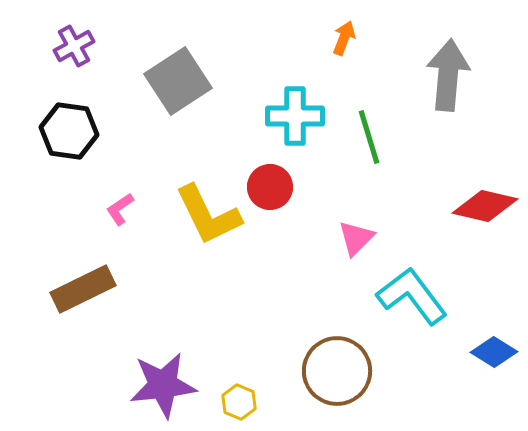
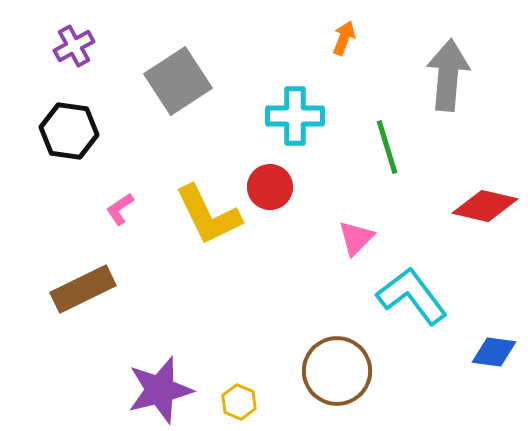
green line: moved 18 px right, 10 px down
blue diamond: rotated 24 degrees counterclockwise
purple star: moved 3 px left, 5 px down; rotated 8 degrees counterclockwise
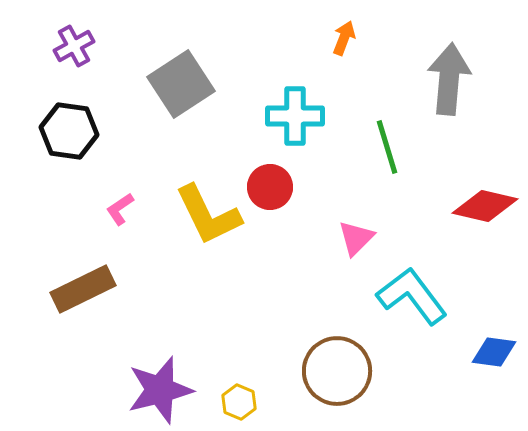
gray arrow: moved 1 px right, 4 px down
gray square: moved 3 px right, 3 px down
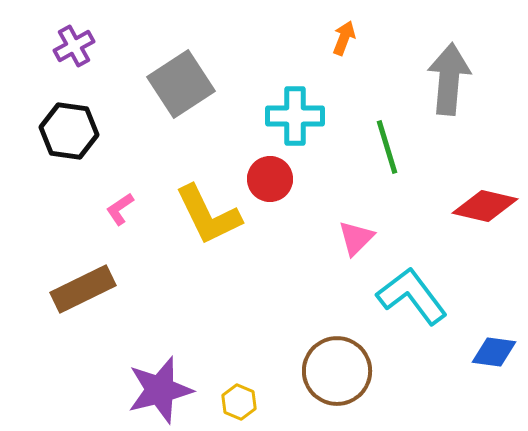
red circle: moved 8 px up
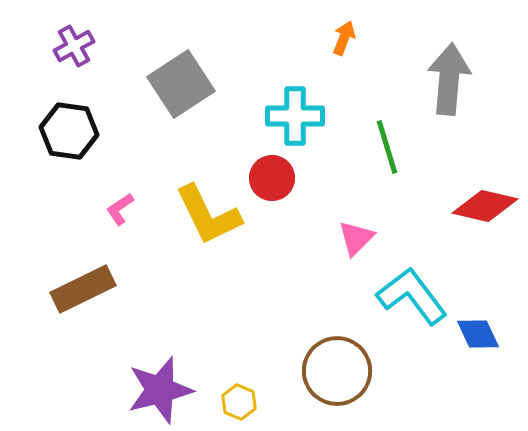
red circle: moved 2 px right, 1 px up
blue diamond: moved 16 px left, 18 px up; rotated 57 degrees clockwise
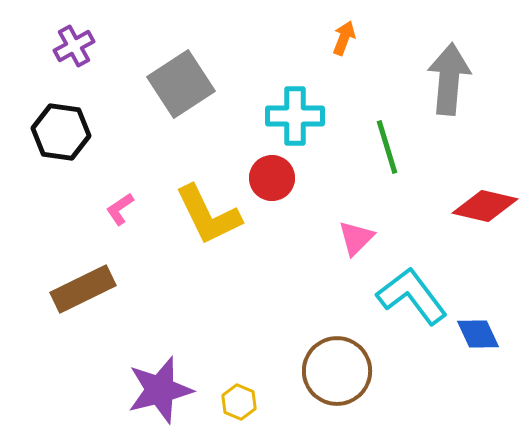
black hexagon: moved 8 px left, 1 px down
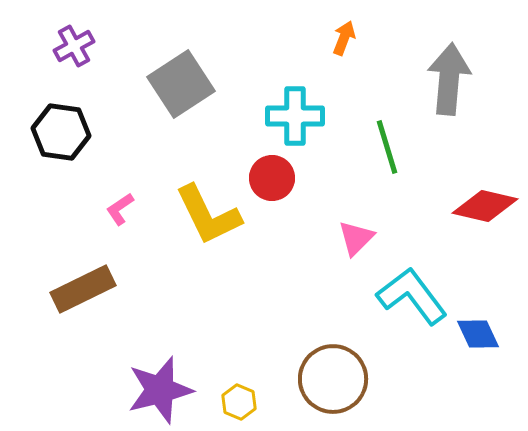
brown circle: moved 4 px left, 8 px down
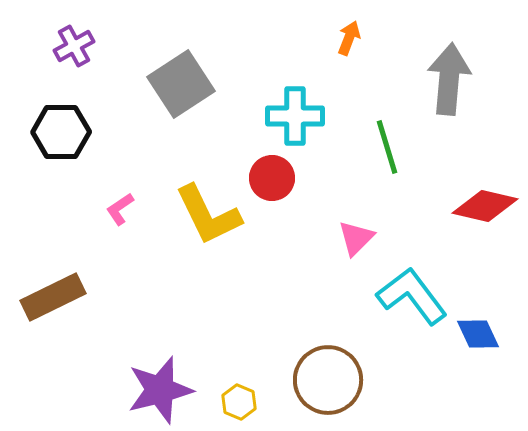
orange arrow: moved 5 px right
black hexagon: rotated 8 degrees counterclockwise
brown rectangle: moved 30 px left, 8 px down
brown circle: moved 5 px left, 1 px down
